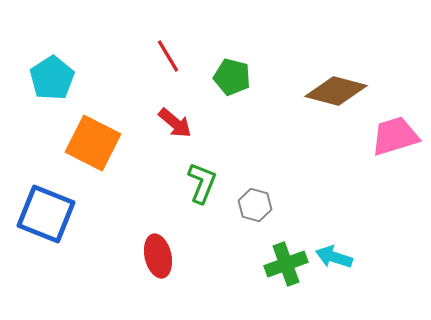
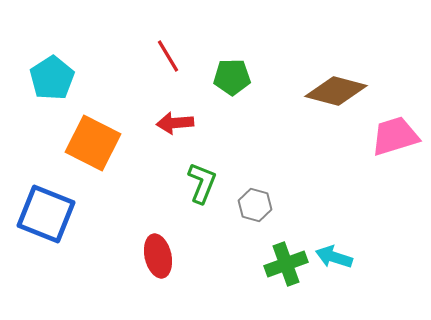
green pentagon: rotated 15 degrees counterclockwise
red arrow: rotated 135 degrees clockwise
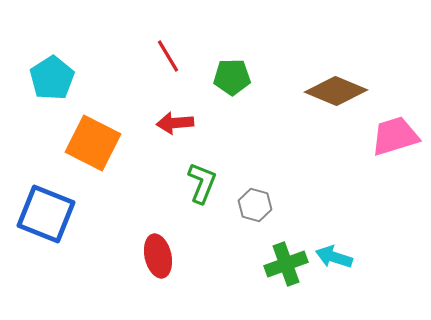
brown diamond: rotated 8 degrees clockwise
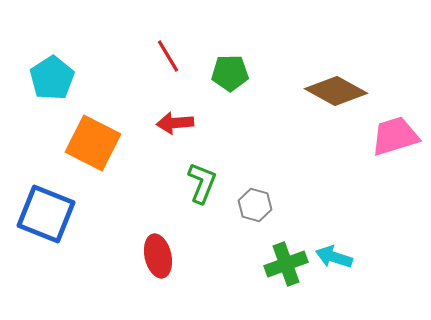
green pentagon: moved 2 px left, 4 px up
brown diamond: rotated 6 degrees clockwise
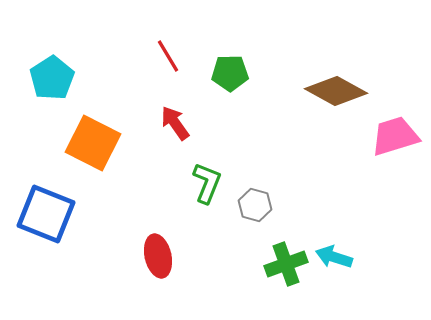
red arrow: rotated 60 degrees clockwise
green L-shape: moved 5 px right
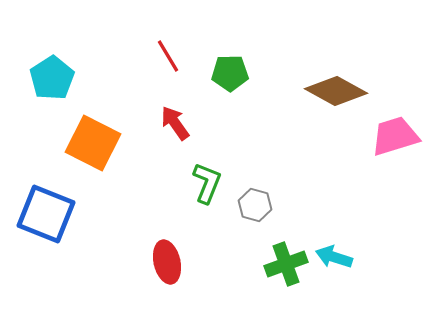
red ellipse: moved 9 px right, 6 px down
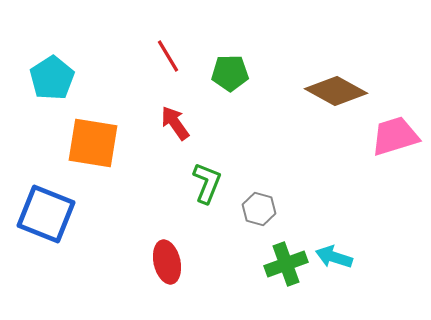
orange square: rotated 18 degrees counterclockwise
gray hexagon: moved 4 px right, 4 px down
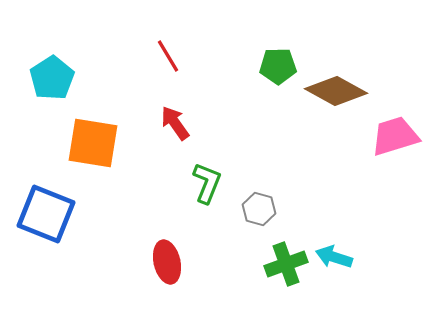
green pentagon: moved 48 px right, 7 px up
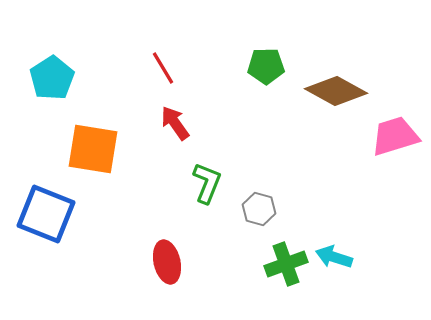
red line: moved 5 px left, 12 px down
green pentagon: moved 12 px left
orange square: moved 6 px down
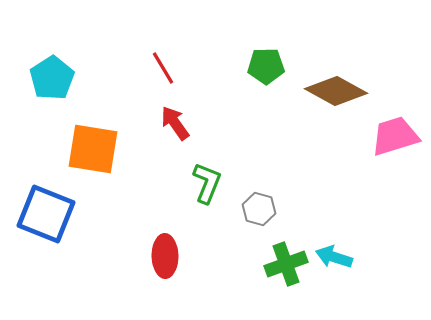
red ellipse: moved 2 px left, 6 px up; rotated 12 degrees clockwise
